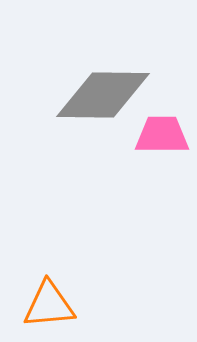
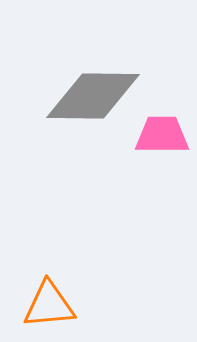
gray diamond: moved 10 px left, 1 px down
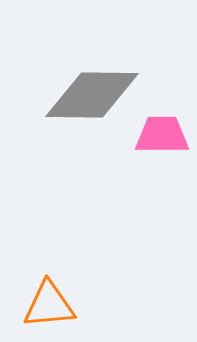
gray diamond: moved 1 px left, 1 px up
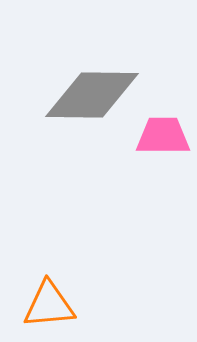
pink trapezoid: moved 1 px right, 1 px down
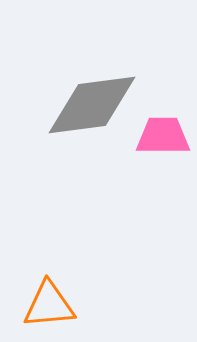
gray diamond: moved 10 px down; rotated 8 degrees counterclockwise
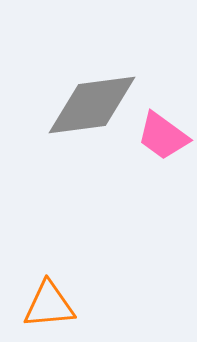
pink trapezoid: rotated 144 degrees counterclockwise
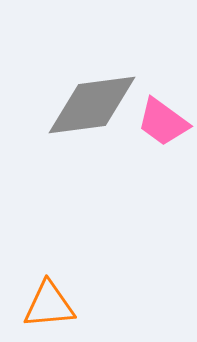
pink trapezoid: moved 14 px up
